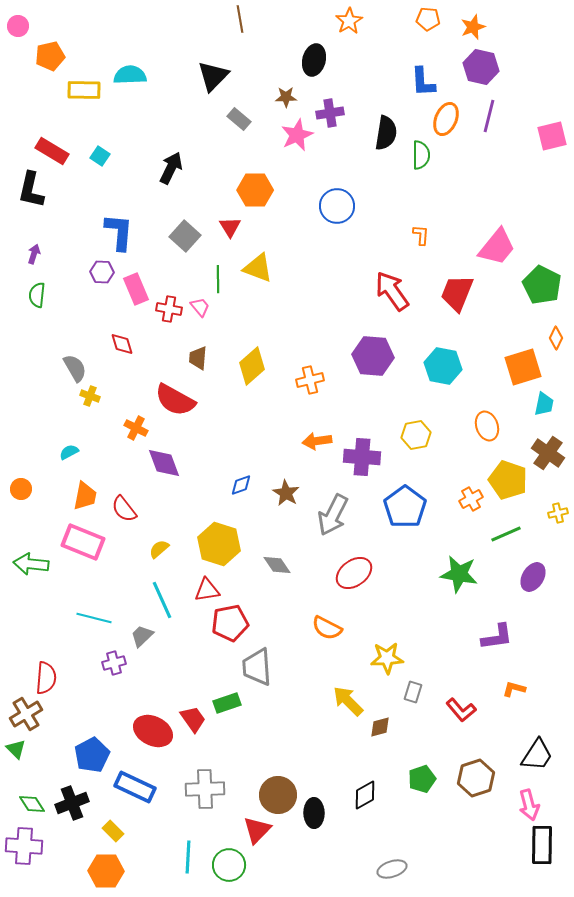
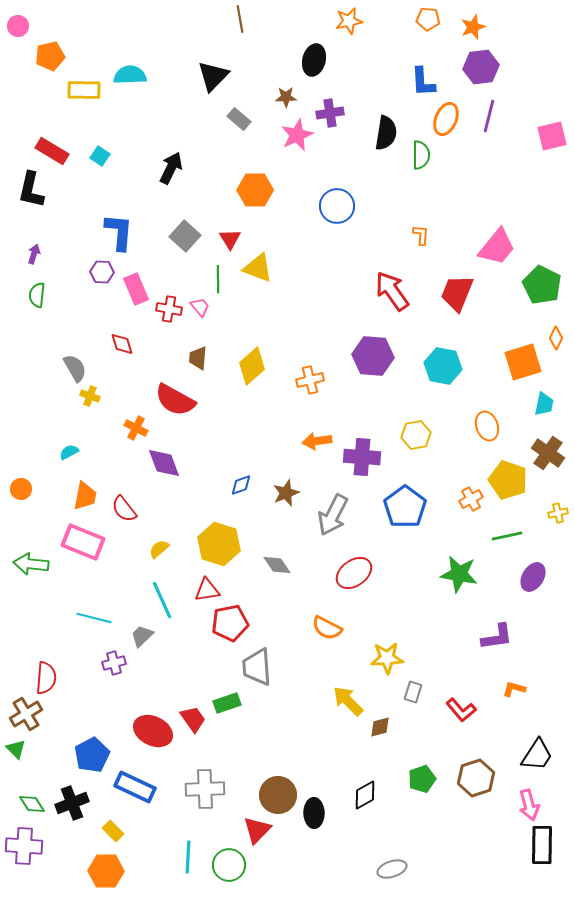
orange star at (349, 21): rotated 20 degrees clockwise
purple hexagon at (481, 67): rotated 20 degrees counterclockwise
red triangle at (230, 227): moved 12 px down
orange square at (523, 367): moved 5 px up
brown star at (286, 493): rotated 20 degrees clockwise
green line at (506, 534): moved 1 px right, 2 px down; rotated 12 degrees clockwise
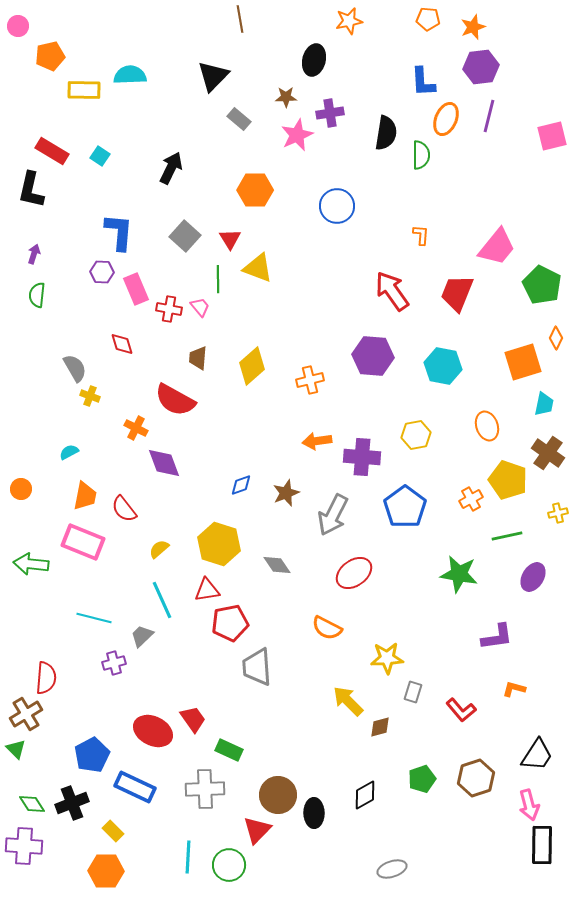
green rectangle at (227, 703): moved 2 px right, 47 px down; rotated 44 degrees clockwise
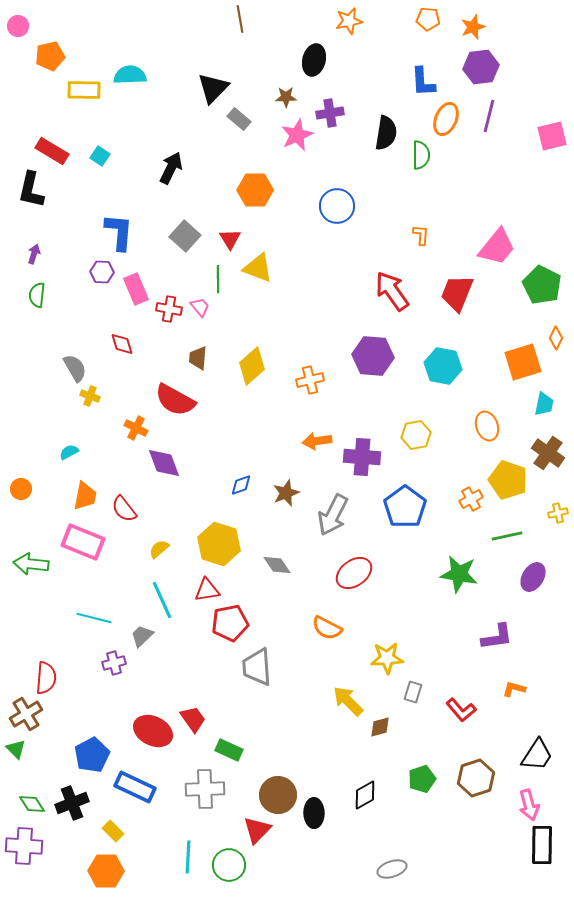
black triangle at (213, 76): moved 12 px down
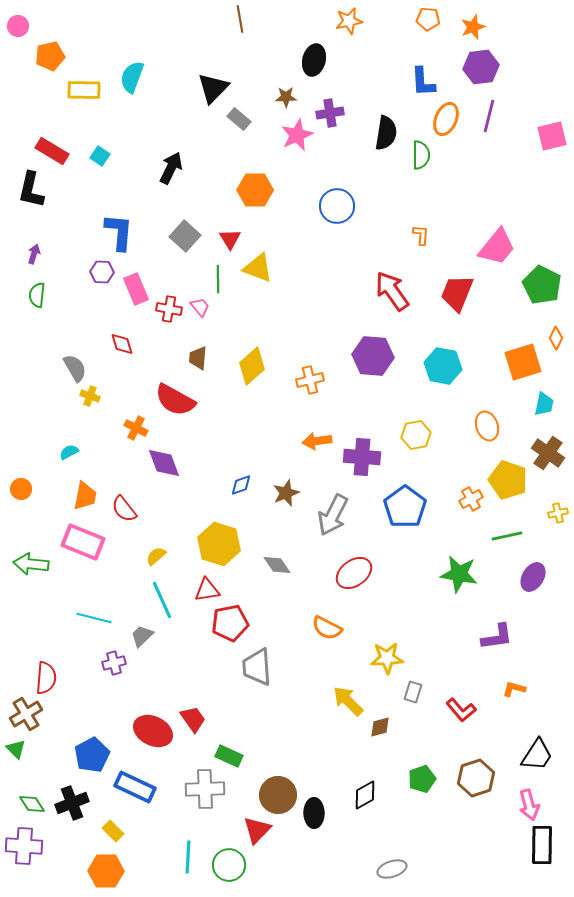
cyan semicircle at (130, 75): moved 2 px right, 2 px down; rotated 68 degrees counterclockwise
yellow semicircle at (159, 549): moved 3 px left, 7 px down
green rectangle at (229, 750): moved 6 px down
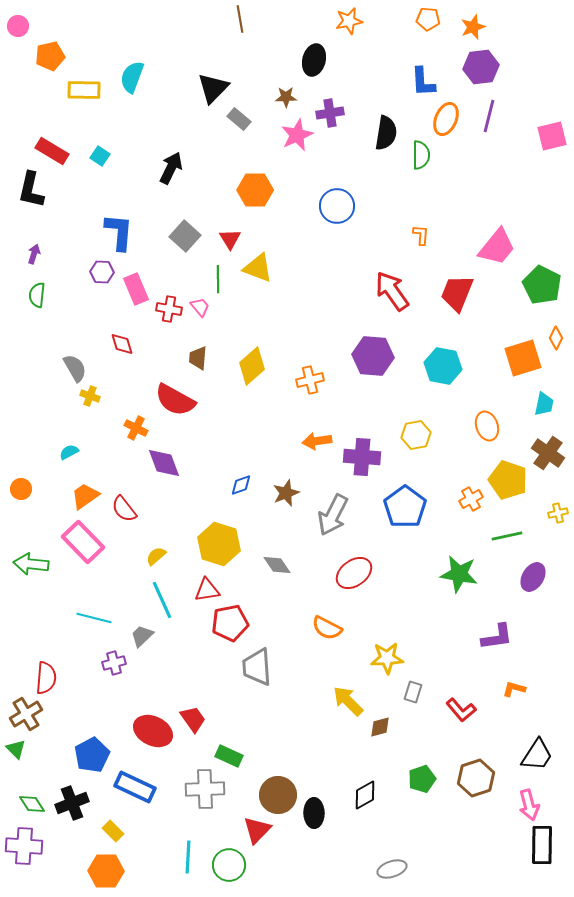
orange square at (523, 362): moved 4 px up
orange trapezoid at (85, 496): rotated 136 degrees counterclockwise
pink rectangle at (83, 542): rotated 24 degrees clockwise
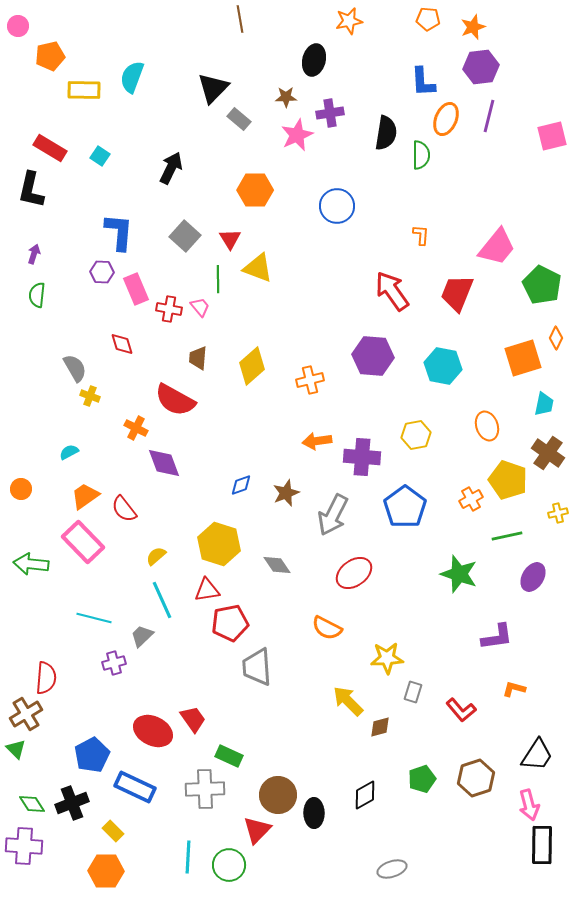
red rectangle at (52, 151): moved 2 px left, 3 px up
green star at (459, 574): rotated 9 degrees clockwise
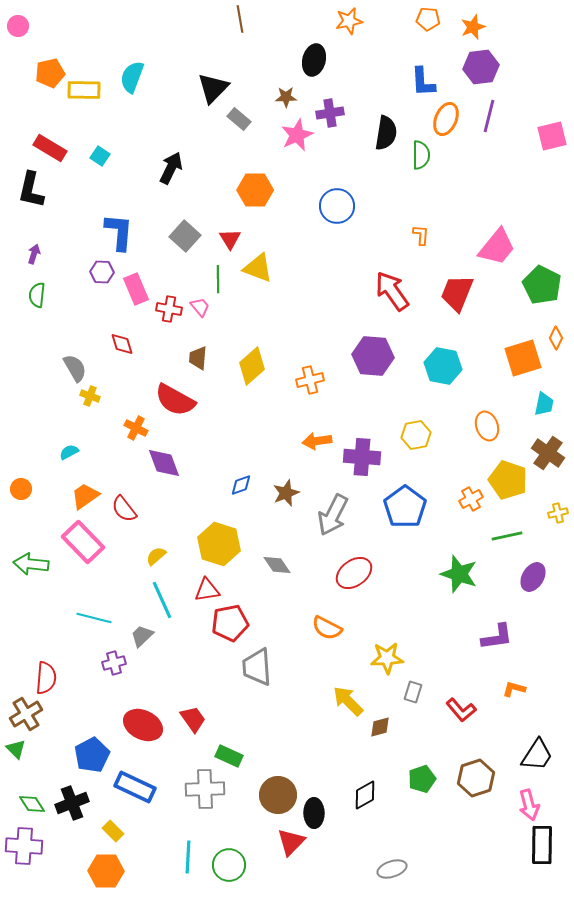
orange pentagon at (50, 56): moved 17 px down
red ellipse at (153, 731): moved 10 px left, 6 px up
red triangle at (257, 830): moved 34 px right, 12 px down
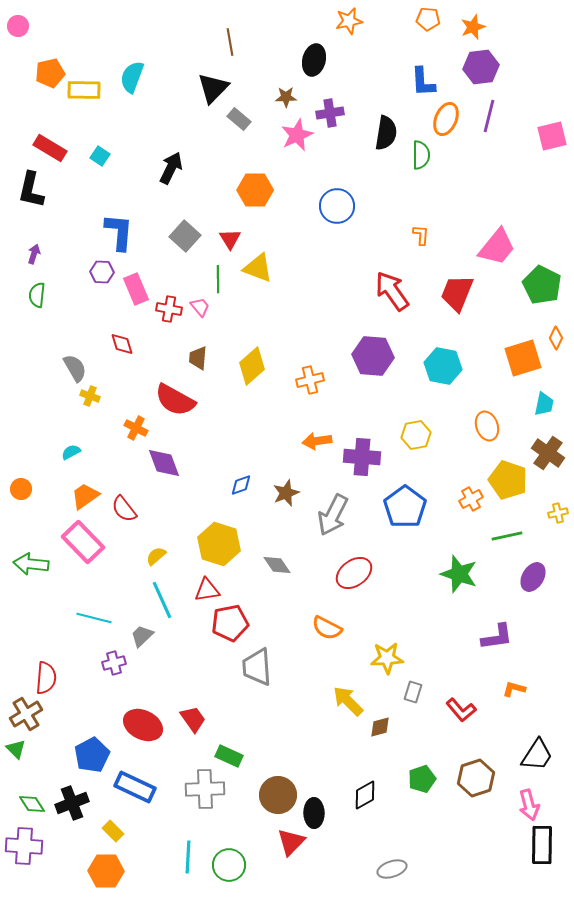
brown line at (240, 19): moved 10 px left, 23 px down
cyan semicircle at (69, 452): moved 2 px right
